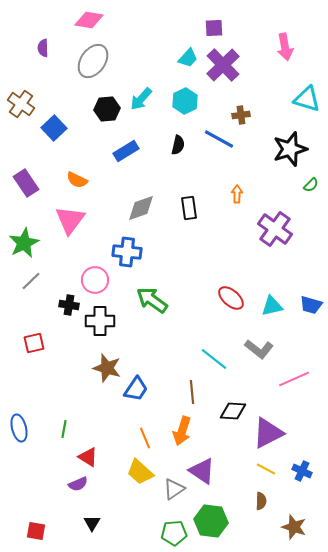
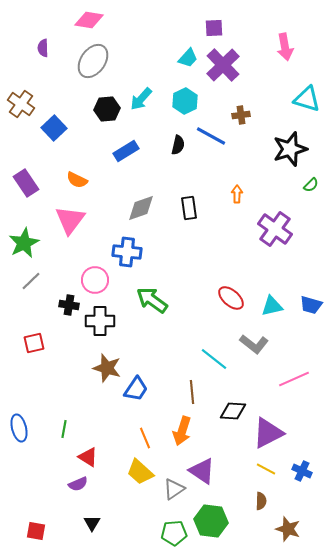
blue line at (219, 139): moved 8 px left, 3 px up
gray L-shape at (259, 349): moved 5 px left, 5 px up
brown star at (294, 527): moved 6 px left, 2 px down
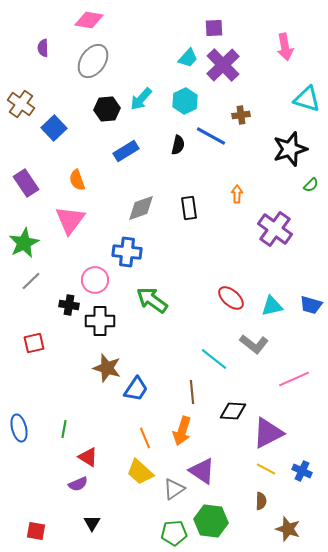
orange semicircle at (77, 180): rotated 45 degrees clockwise
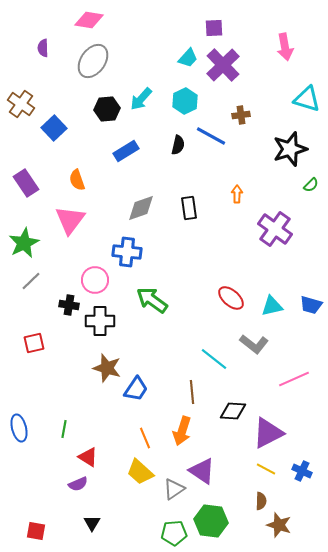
brown star at (288, 529): moved 9 px left, 4 px up
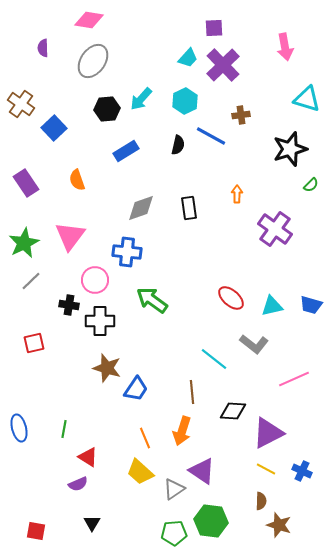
pink triangle at (70, 220): moved 16 px down
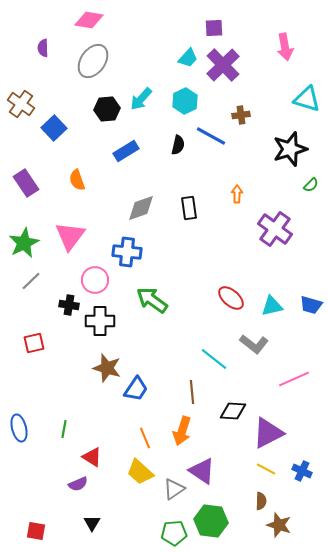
red triangle at (88, 457): moved 4 px right
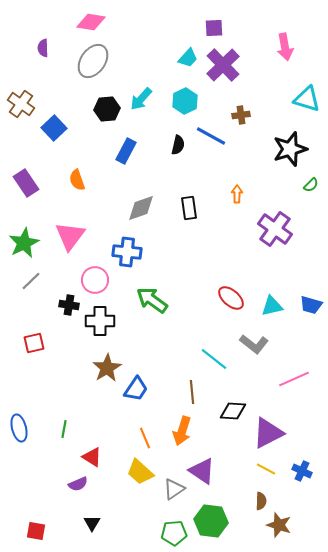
pink diamond at (89, 20): moved 2 px right, 2 px down
blue rectangle at (126, 151): rotated 30 degrees counterclockwise
brown star at (107, 368): rotated 24 degrees clockwise
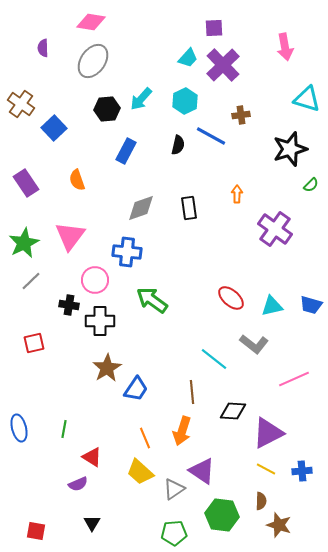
blue cross at (302, 471): rotated 30 degrees counterclockwise
green hexagon at (211, 521): moved 11 px right, 6 px up
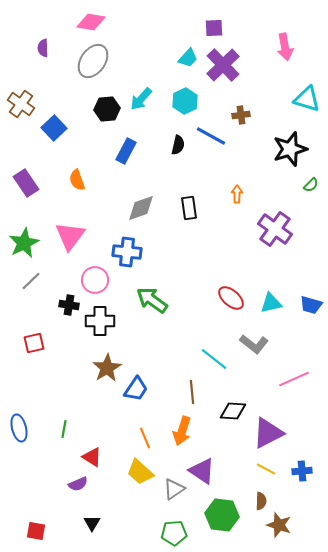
cyan triangle at (272, 306): moved 1 px left, 3 px up
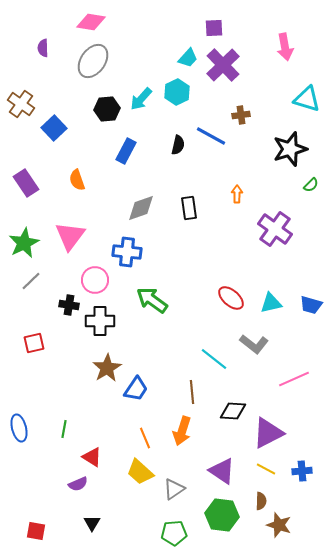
cyan hexagon at (185, 101): moved 8 px left, 9 px up
purple triangle at (202, 471): moved 20 px right
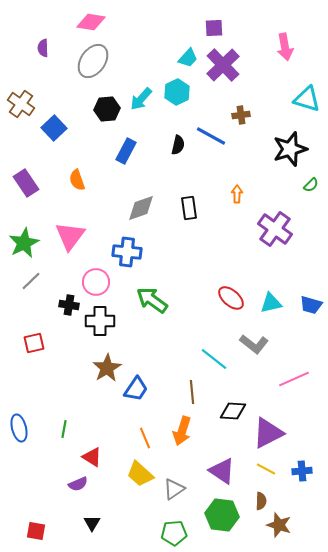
pink circle at (95, 280): moved 1 px right, 2 px down
yellow trapezoid at (140, 472): moved 2 px down
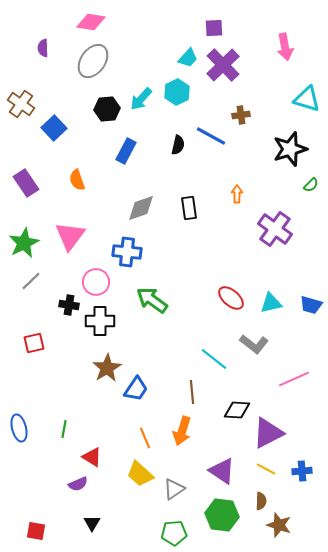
black diamond at (233, 411): moved 4 px right, 1 px up
